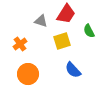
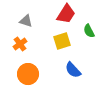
gray triangle: moved 15 px left
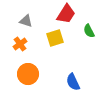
yellow square: moved 7 px left, 3 px up
blue semicircle: moved 12 px down; rotated 18 degrees clockwise
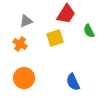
gray triangle: rotated 40 degrees counterclockwise
orange cross: rotated 24 degrees counterclockwise
orange circle: moved 4 px left, 4 px down
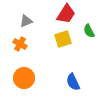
yellow square: moved 8 px right, 1 px down
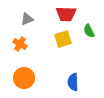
red trapezoid: rotated 60 degrees clockwise
gray triangle: moved 1 px right, 2 px up
blue semicircle: rotated 24 degrees clockwise
